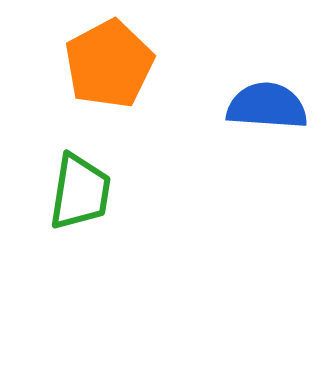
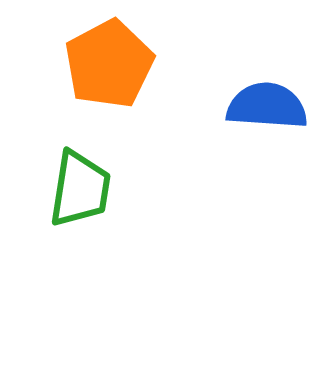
green trapezoid: moved 3 px up
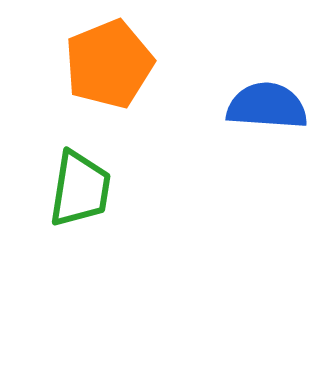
orange pentagon: rotated 6 degrees clockwise
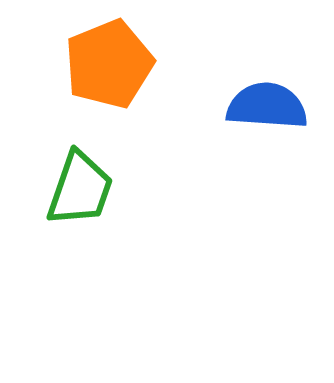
green trapezoid: rotated 10 degrees clockwise
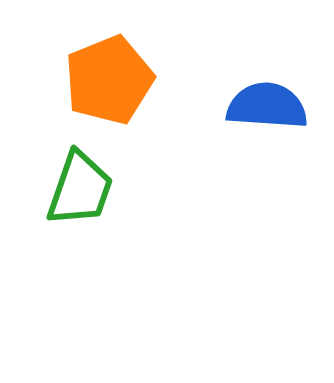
orange pentagon: moved 16 px down
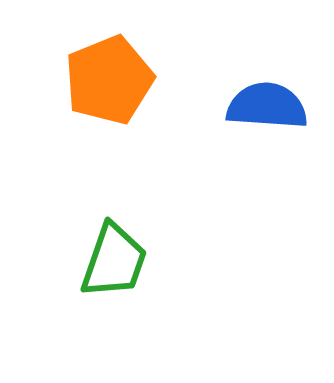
green trapezoid: moved 34 px right, 72 px down
